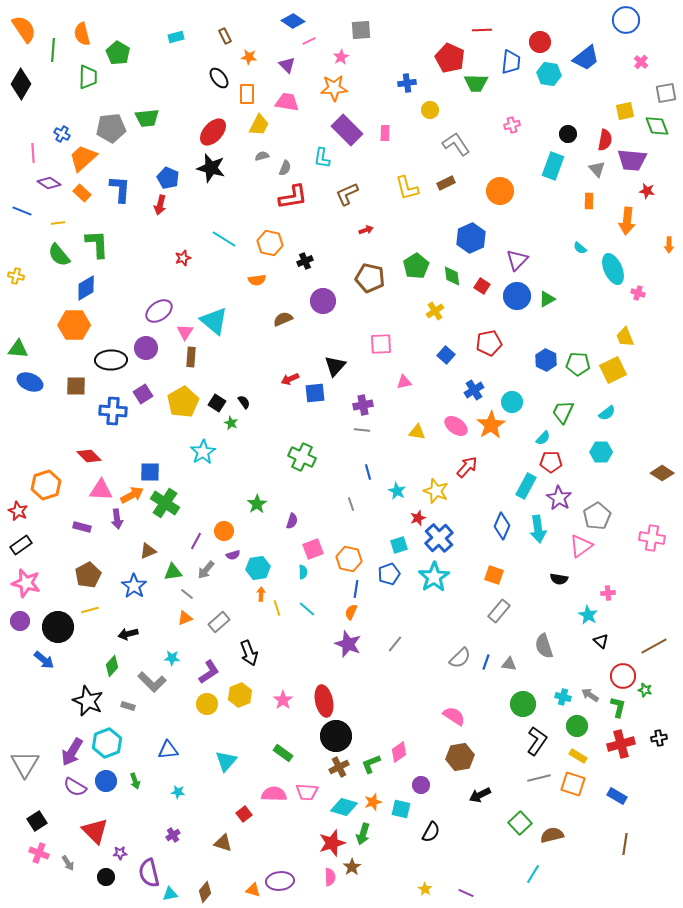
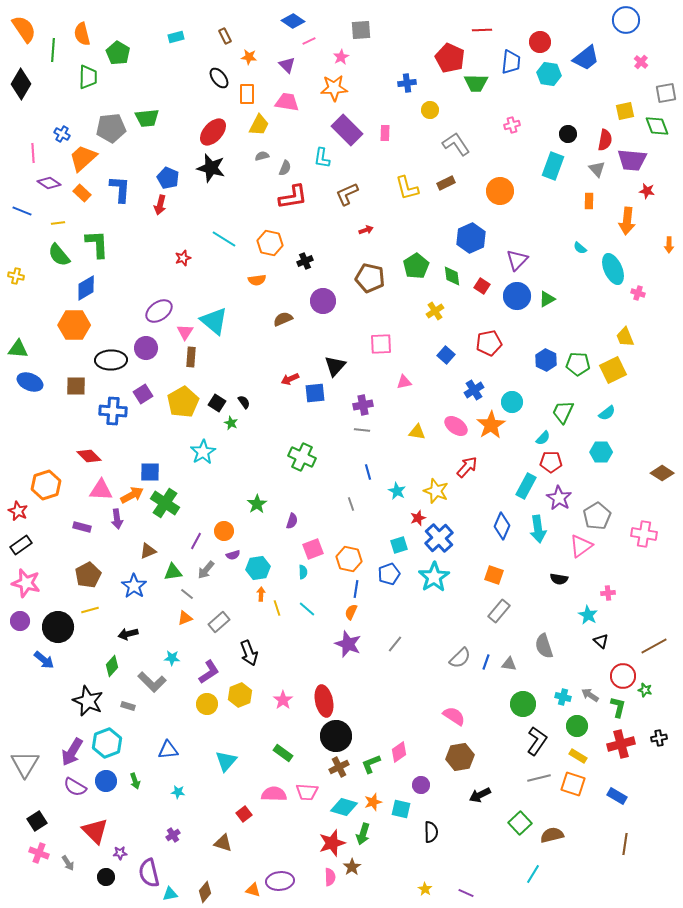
pink cross at (652, 538): moved 8 px left, 4 px up
black semicircle at (431, 832): rotated 30 degrees counterclockwise
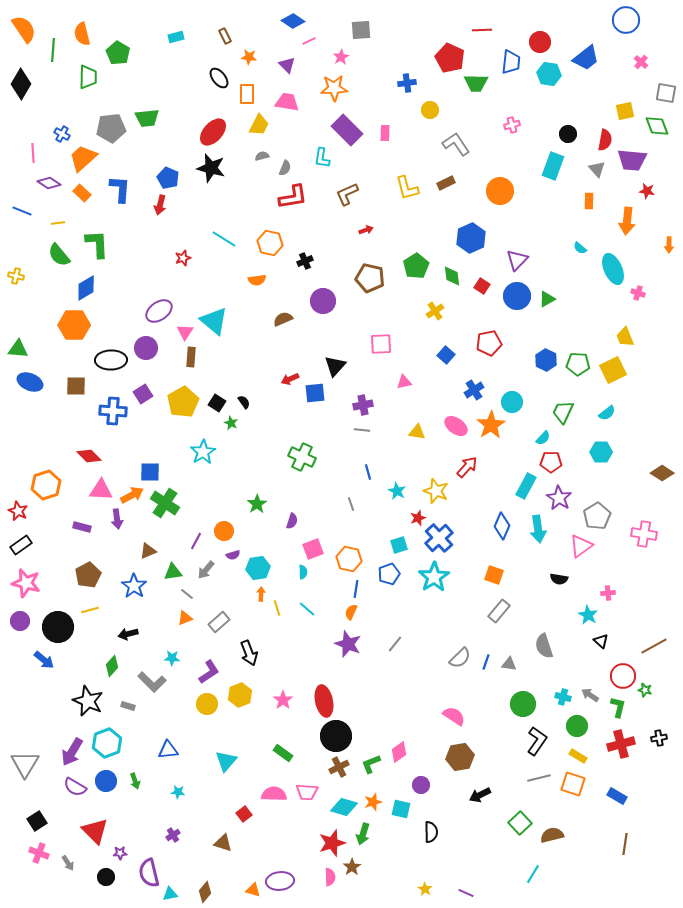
gray square at (666, 93): rotated 20 degrees clockwise
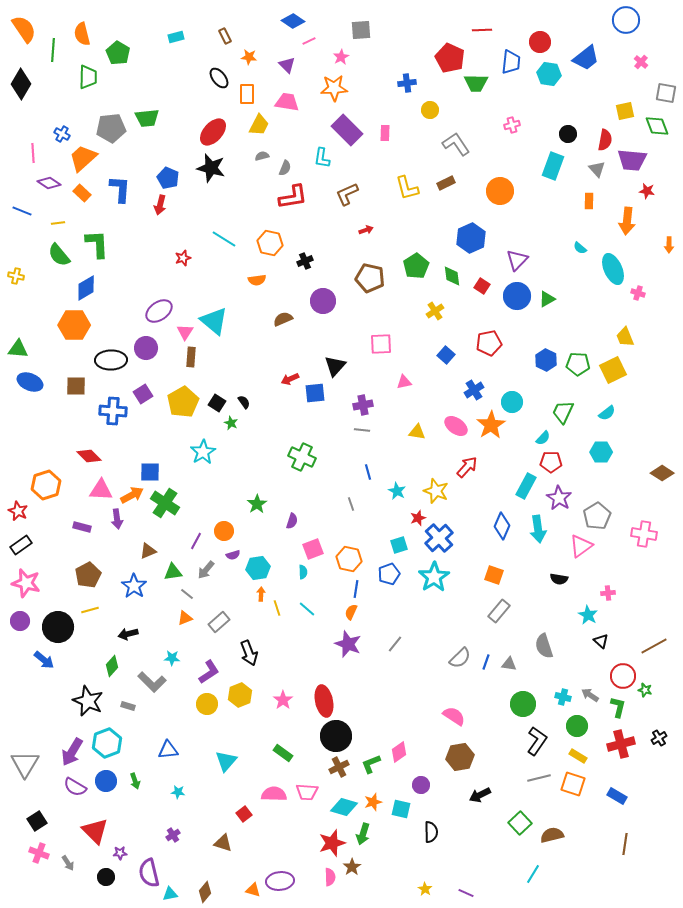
black cross at (659, 738): rotated 21 degrees counterclockwise
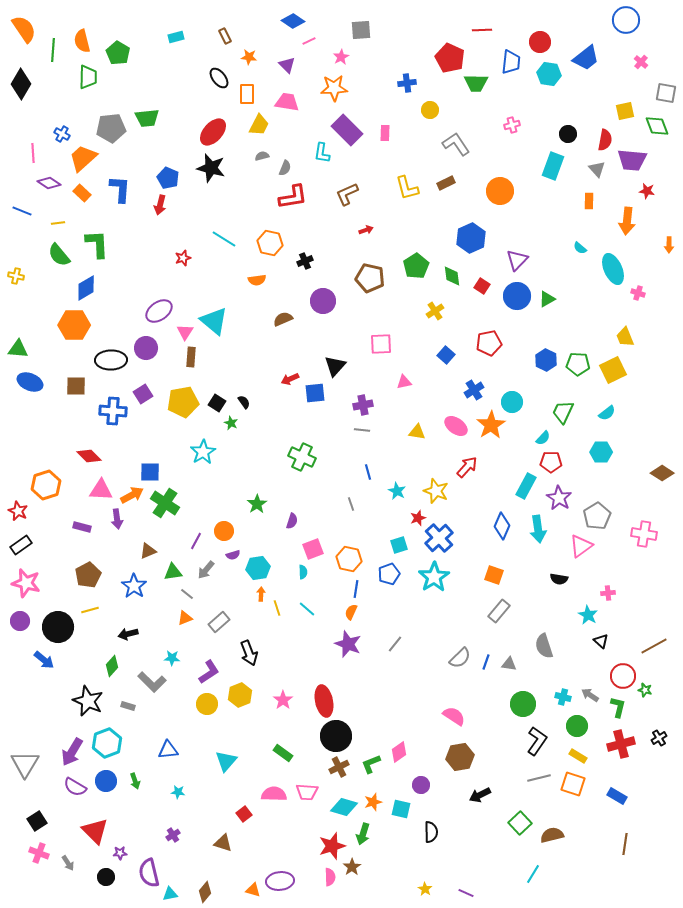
orange semicircle at (82, 34): moved 7 px down
cyan L-shape at (322, 158): moved 5 px up
yellow pentagon at (183, 402): rotated 20 degrees clockwise
red star at (332, 843): moved 3 px down
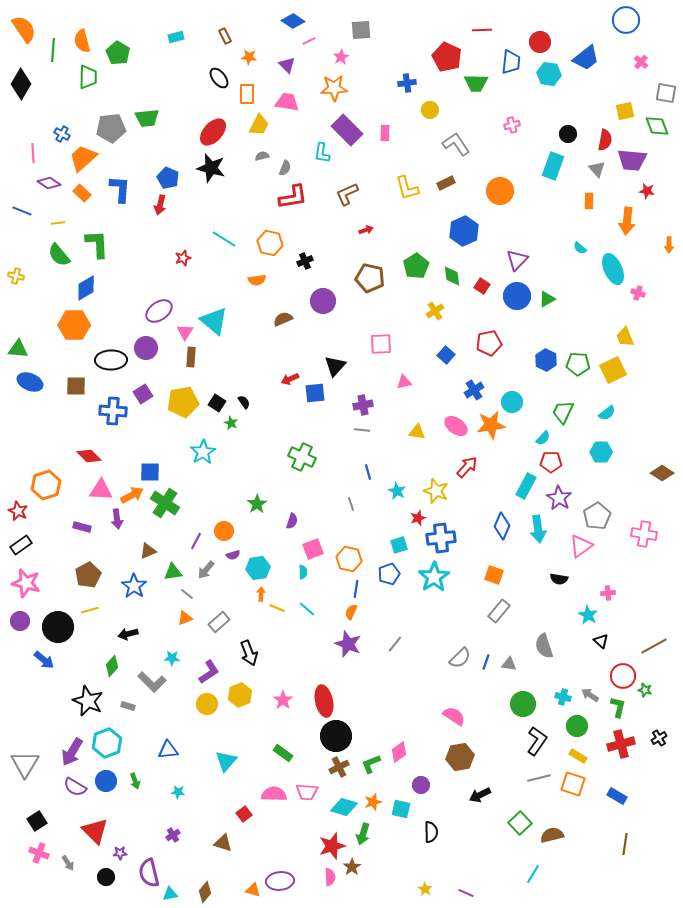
red pentagon at (450, 58): moved 3 px left, 1 px up
blue hexagon at (471, 238): moved 7 px left, 7 px up
orange star at (491, 425): rotated 24 degrees clockwise
blue cross at (439, 538): moved 2 px right; rotated 36 degrees clockwise
yellow line at (277, 608): rotated 49 degrees counterclockwise
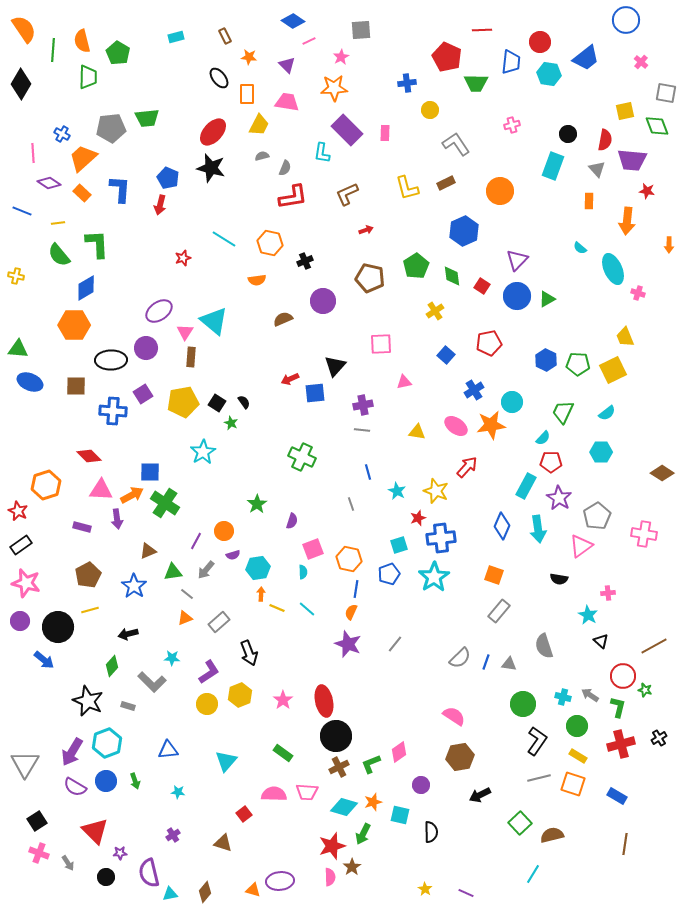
cyan square at (401, 809): moved 1 px left, 6 px down
green arrow at (363, 834): rotated 10 degrees clockwise
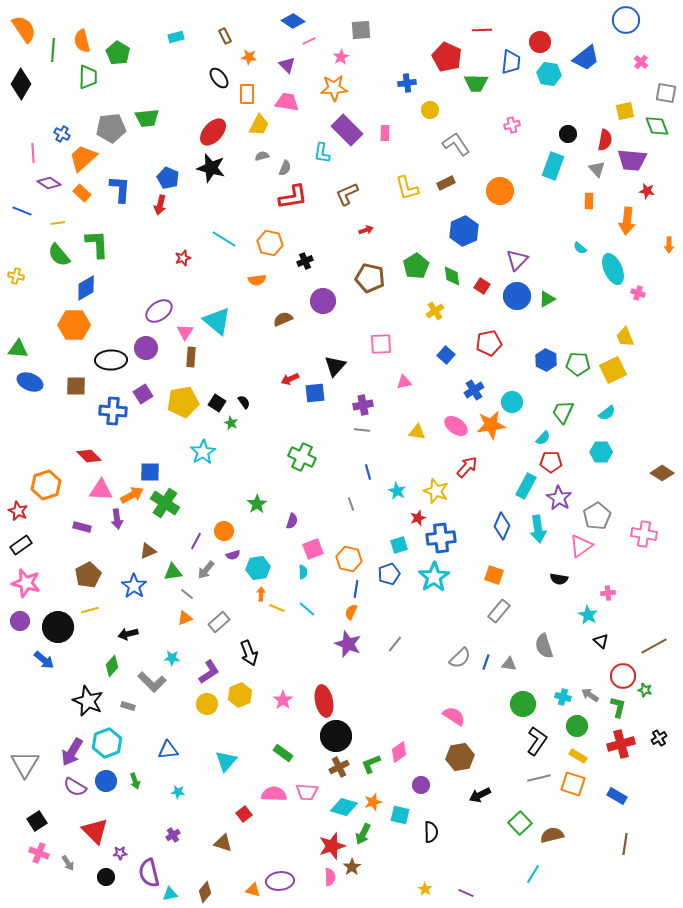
cyan triangle at (214, 321): moved 3 px right
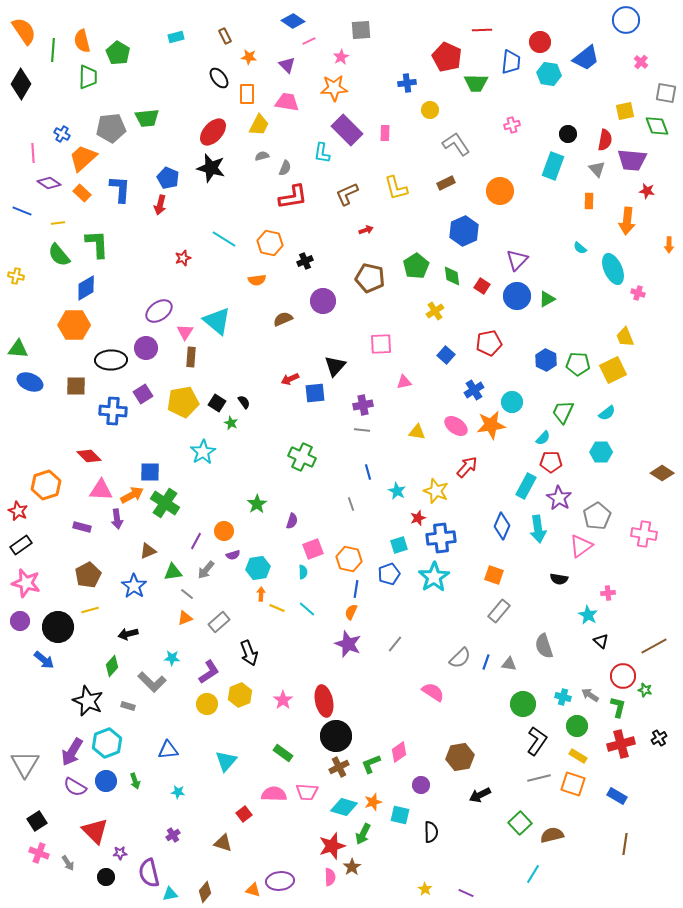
orange semicircle at (24, 29): moved 2 px down
yellow L-shape at (407, 188): moved 11 px left
pink semicircle at (454, 716): moved 21 px left, 24 px up
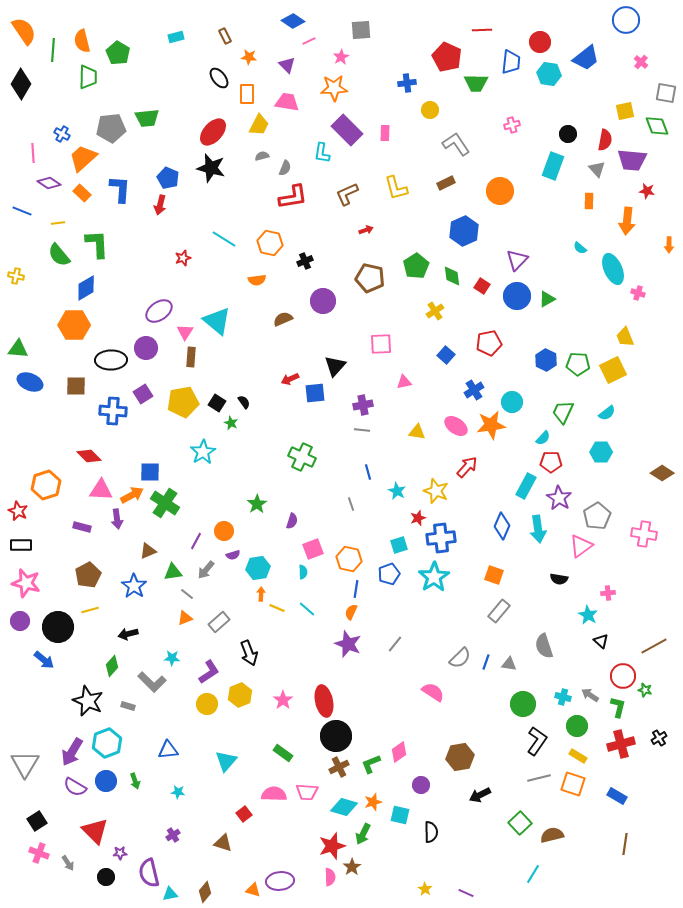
black rectangle at (21, 545): rotated 35 degrees clockwise
